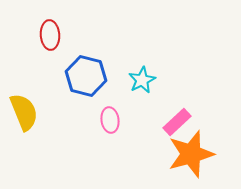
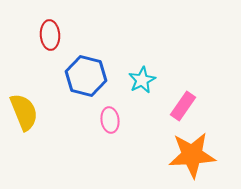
pink rectangle: moved 6 px right, 16 px up; rotated 12 degrees counterclockwise
orange star: moved 1 px right, 1 px down; rotated 12 degrees clockwise
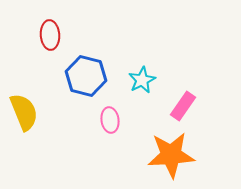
orange star: moved 21 px left
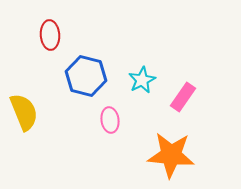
pink rectangle: moved 9 px up
orange star: rotated 9 degrees clockwise
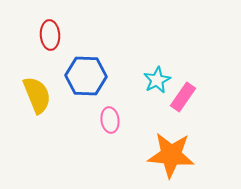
blue hexagon: rotated 12 degrees counterclockwise
cyan star: moved 15 px right
yellow semicircle: moved 13 px right, 17 px up
